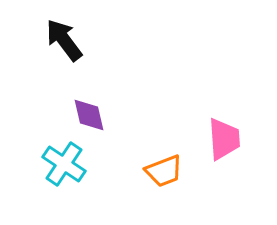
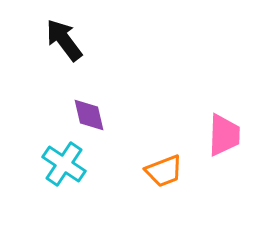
pink trapezoid: moved 4 px up; rotated 6 degrees clockwise
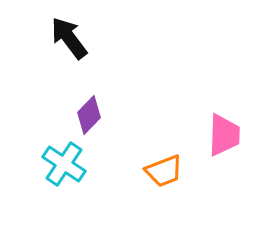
black arrow: moved 5 px right, 2 px up
purple diamond: rotated 57 degrees clockwise
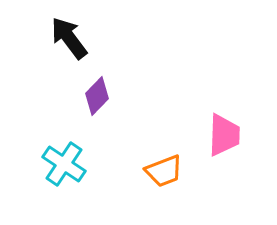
purple diamond: moved 8 px right, 19 px up
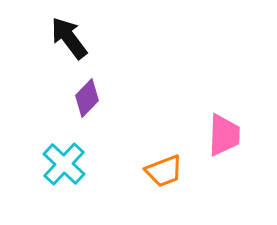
purple diamond: moved 10 px left, 2 px down
cyan cross: rotated 9 degrees clockwise
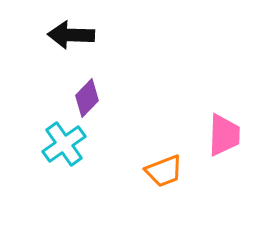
black arrow: moved 2 px right, 3 px up; rotated 51 degrees counterclockwise
cyan cross: moved 20 px up; rotated 12 degrees clockwise
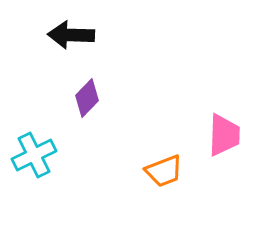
cyan cross: moved 30 px left, 11 px down; rotated 9 degrees clockwise
